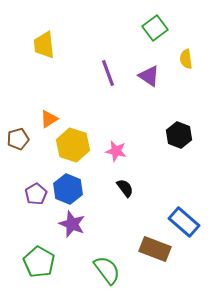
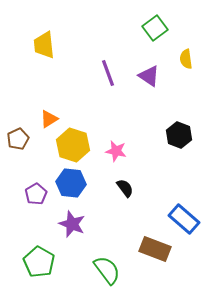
brown pentagon: rotated 10 degrees counterclockwise
blue hexagon: moved 3 px right, 6 px up; rotated 16 degrees counterclockwise
blue rectangle: moved 3 px up
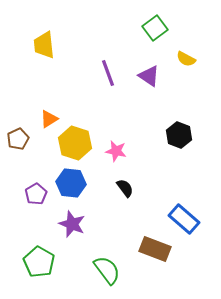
yellow semicircle: rotated 54 degrees counterclockwise
yellow hexagon: moved 2 px right, 2 px up
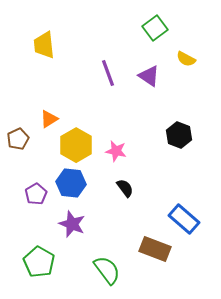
yellow hexagon: moved 1 px right, 2 px down; rotated 12 degrees clockwise
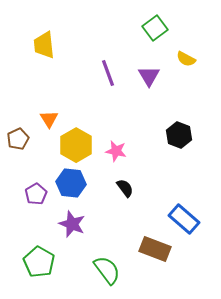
purple triangle: rotated 25 degrees clockwise
orange triangle: rotated 30 degrees counterclockwise
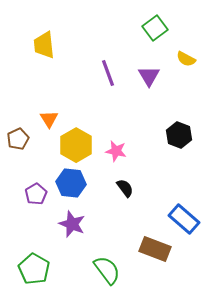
green pentagon: moved 5 px left, 7 px down
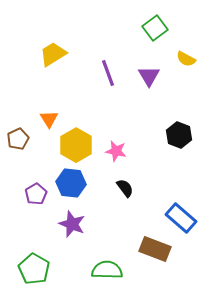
yellow trapezoid: moved 9 px right, 9 px down; rotated 64 degrees clockwise
blue rectangle: moved 3 px left, 1 px up
green semicircle: rotated 52 degrees counterclockwise
